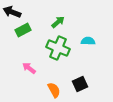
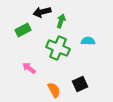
black arrow: moved 30 px right; rotated 36 degrees counterclockwise
green arrow: moved 3 px right, 1 px up; rotated 32 degrees counterclockwise
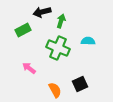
orange semicircle: moved 1 px right
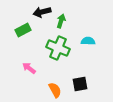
black square: rotated 14 degrees clockwise
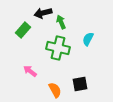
black arrow: moved 1 px right, 1 px down
green arrow: moved 1 px down; rotated 40 degrees counterclockwise
green rectangle: rotated 21 degrees counterclockwise
cyan semicircle: moved 2 px up; rotated 64 degrees counterclockwise
green cross: rotated 10 degrees counterclockwise
pink arrow: moved 1 px right, 3 px down
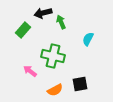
green cross: moved 5 px left, 8 px down
orange semicircle: rotated 91 degrees clockwise
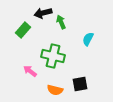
orange semicircle: rotated 42 degrees clockwise
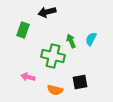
black arrow: moved 4 px right, 1 px up
green arrow: moved 10 px right, 19 px down
green rectangle: rotated 21 degrees counterclockwise
cyan semicircle: moved 3 px right
pink arrow: moved 2 px left, 6 px down; rotated 24 degrees counterclockwise
black square: moved 2 px up
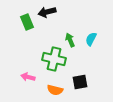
green rectangle: moved 4 px right, 8 px up; rotated 42 degrees counterclockwise
green arrow: moved 1 px left, 1 px up
green cross: moved 1 px right, 3 px down
